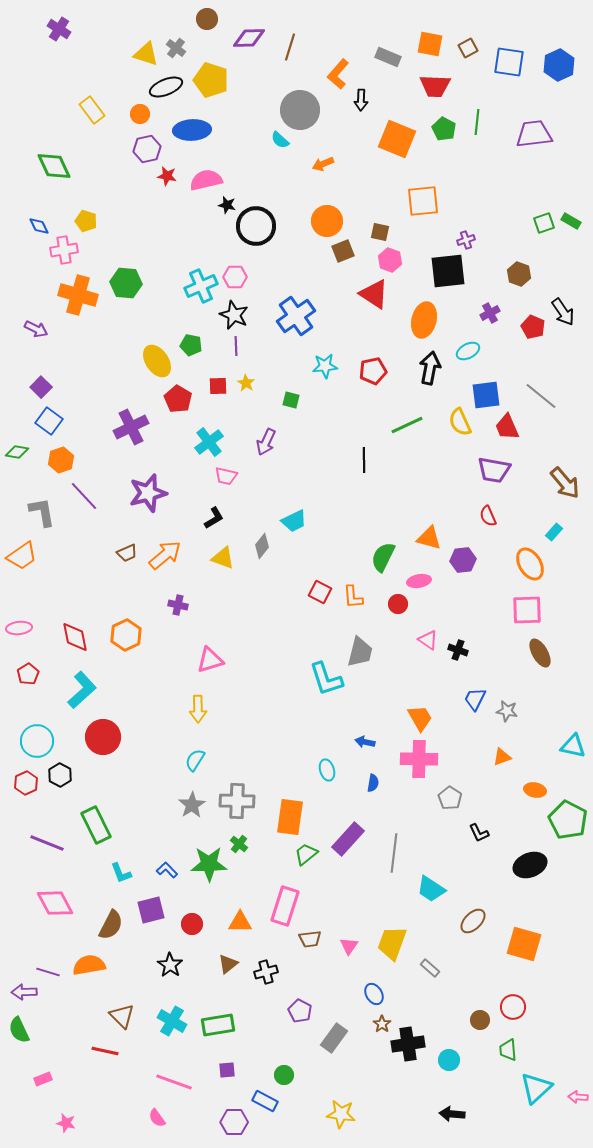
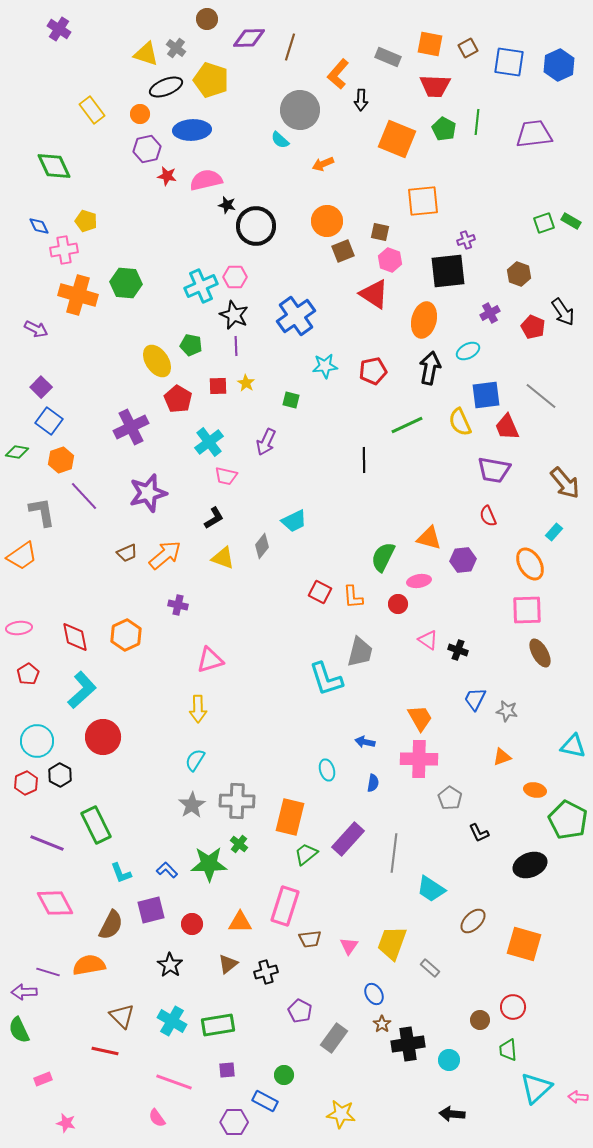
orange rectangle at (290, 817): rotated 6 degrees clockwise
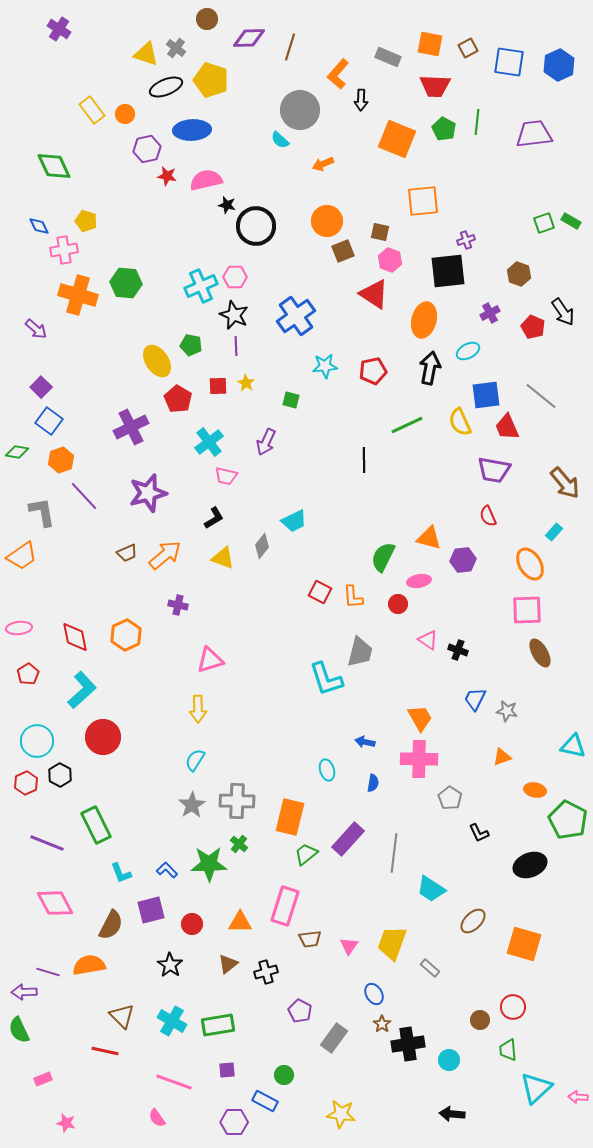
orange circle at (140, 114): moved 15 px left
purple arrow at (36, 329): rotated 15 degrees clockwise
